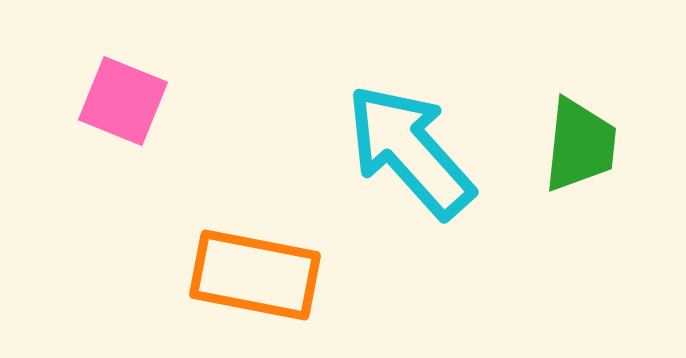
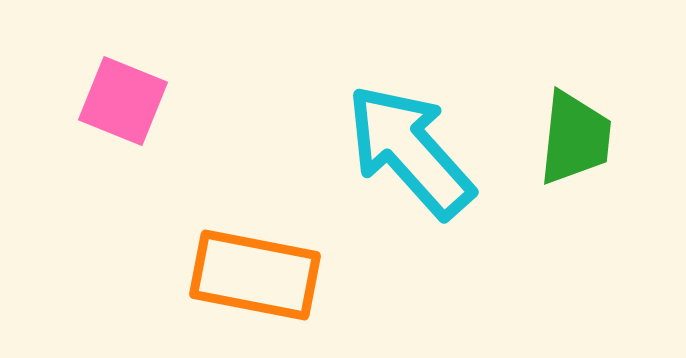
green trapezoid: moved 5 px left, 7 px up
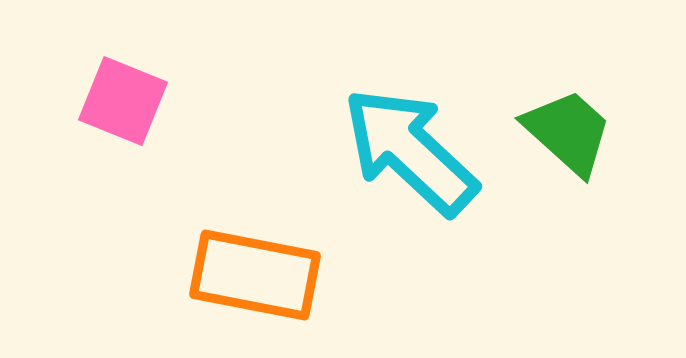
green trapezoid: moved 7 px left, 6 px up; rotated 54 degrees counterclockwise
cyan arrow: rotated 5 degrees counterclockwise
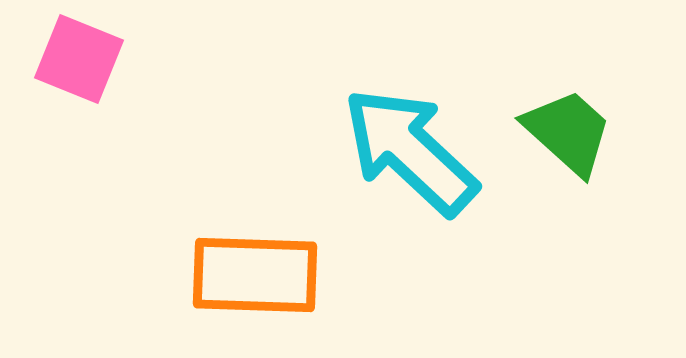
pink square: moved 44 px left, 42 px up
orange rectangle: rotated 9 degrees counterclockwise
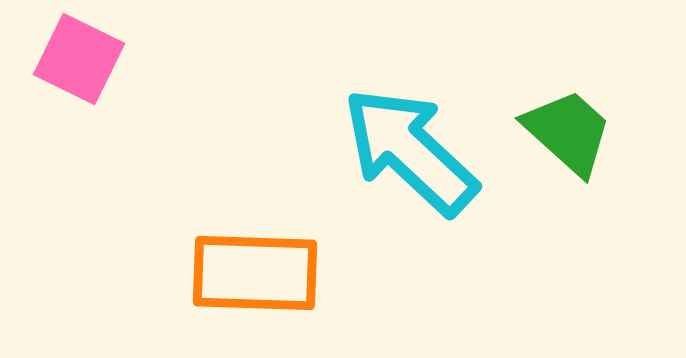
pink square: rotated 4 degrees clockwise
orange rectangle: moved 2 px up
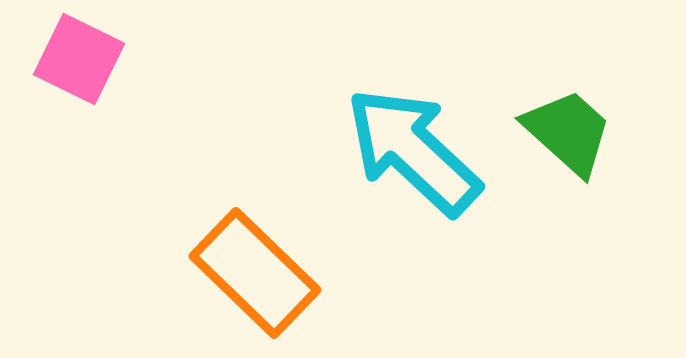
cyan arrow: moved 3 px right
orange rectangle: rotated 42 degrees clockwise
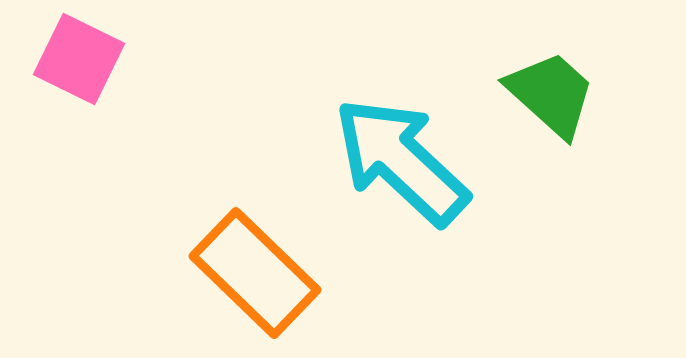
green trapezoid: moved 17 px left, 38 px up
cyan arrow: moved 12 px left, 10 px down
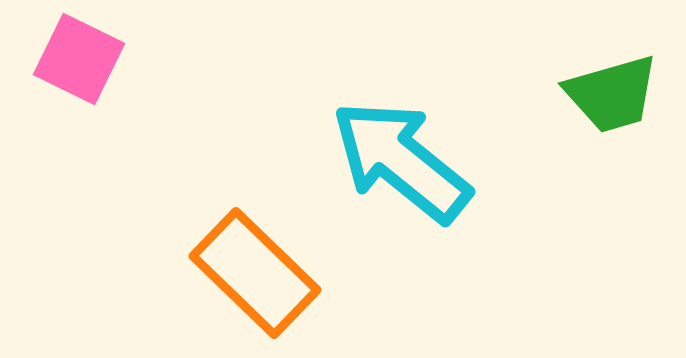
green trapezoid: moved 61 px right; rotated 122 degrees clockwise
cyan arrow: rotated 4 degrees counterclockwise
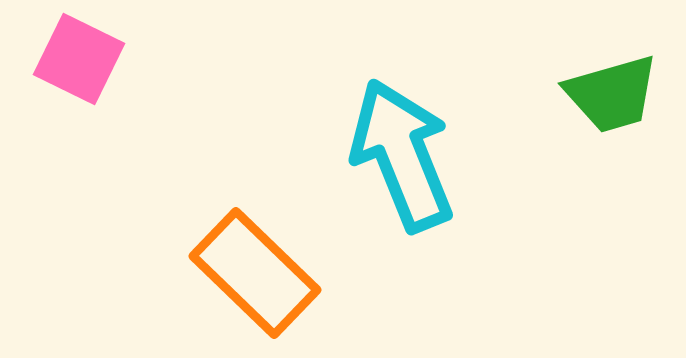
cyan arrow: moved 1 px right, 6 px up; rotated 29 degrees clockwise
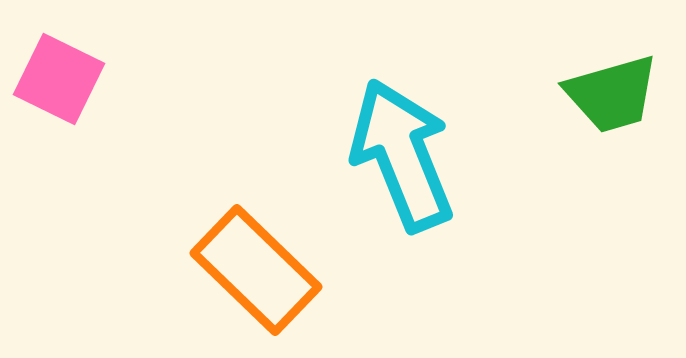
pink square: moved 20 px left, 20 px down
orange rectangle: moved 1 px right, 3 px up
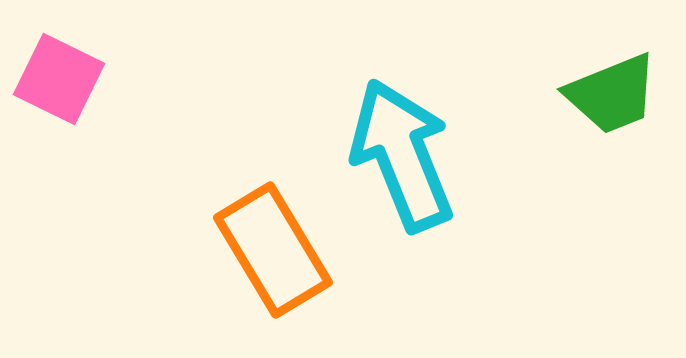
green trapezoid: rotated 6 degrees counterclockwise
orange rectangle: moved 17 px right, 20 px up; rotated 15 degrees clockwise
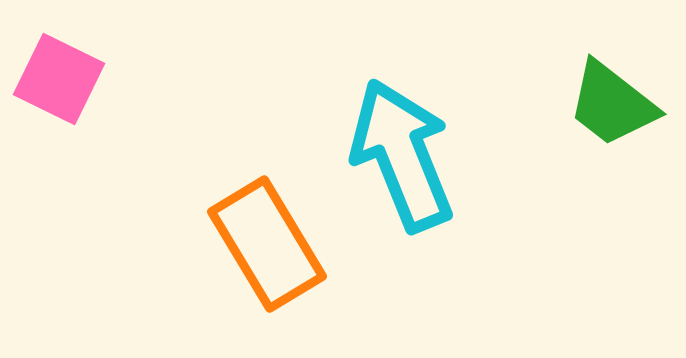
green trapezoid: moved 10 px down; rotated 60 degrees clockwise
orange rectangle: moved 6 px left, 6 px up
